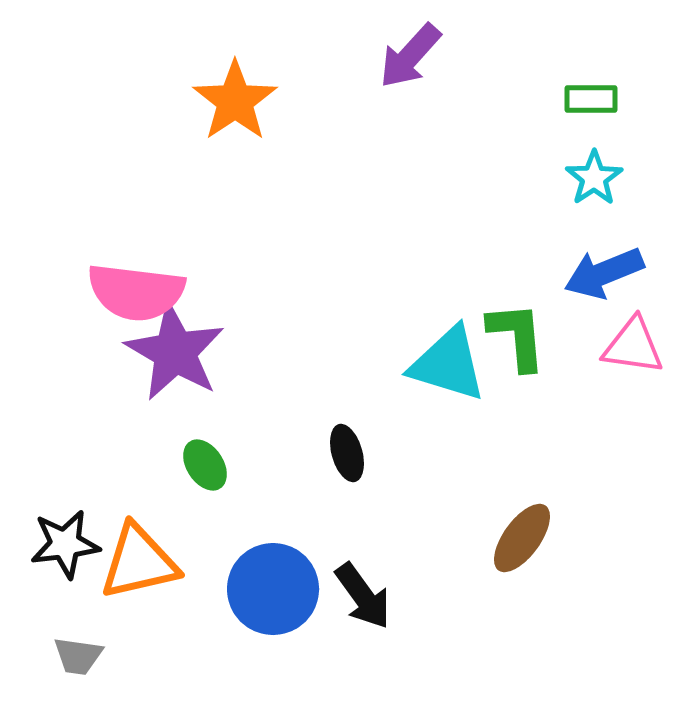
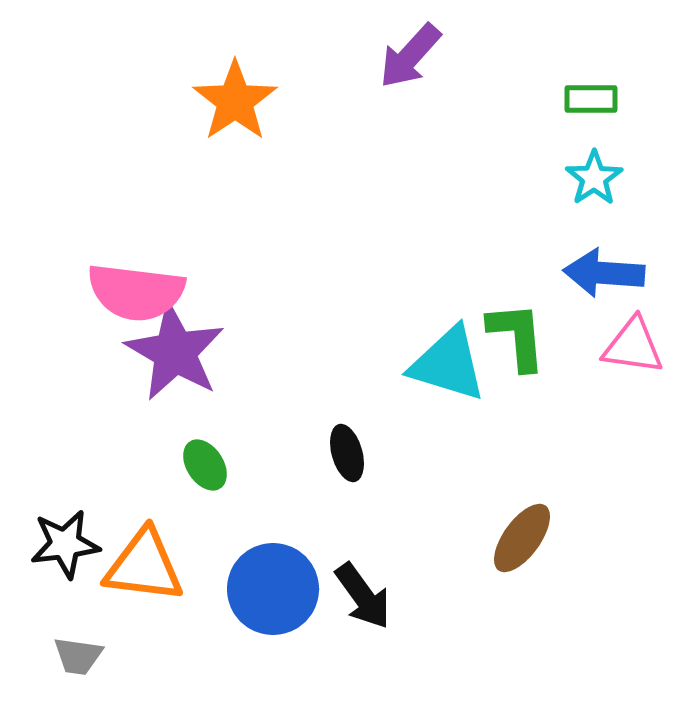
blue arrow: rotated 26 degrees clockwise
orange triangle: moved 5 px right, 4 px down; rotated 20 degrees clockwise
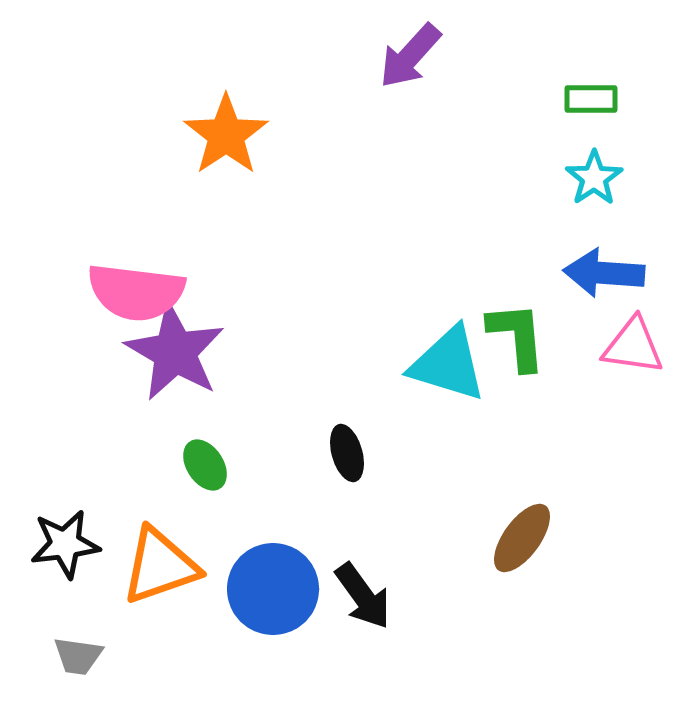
orange star: moved 9 px left, 34 px down
orange triangle: moved 16 px right; rotated 26 degrees counterclockwise
